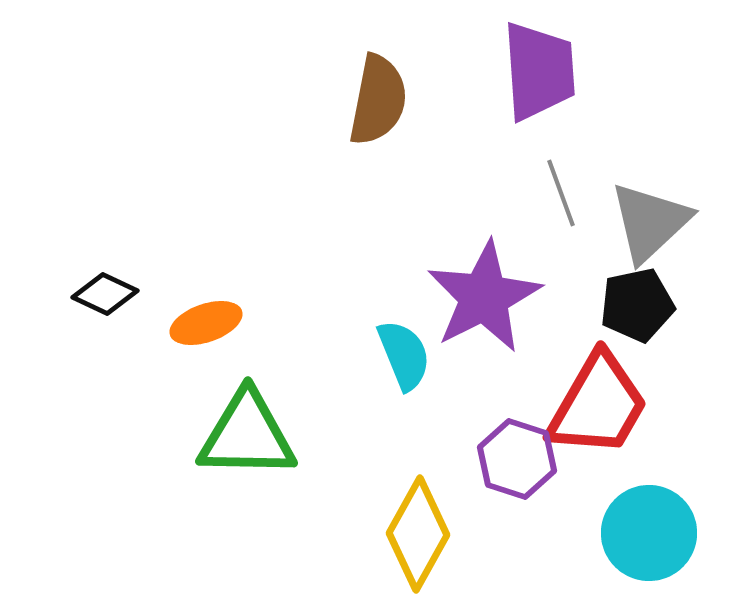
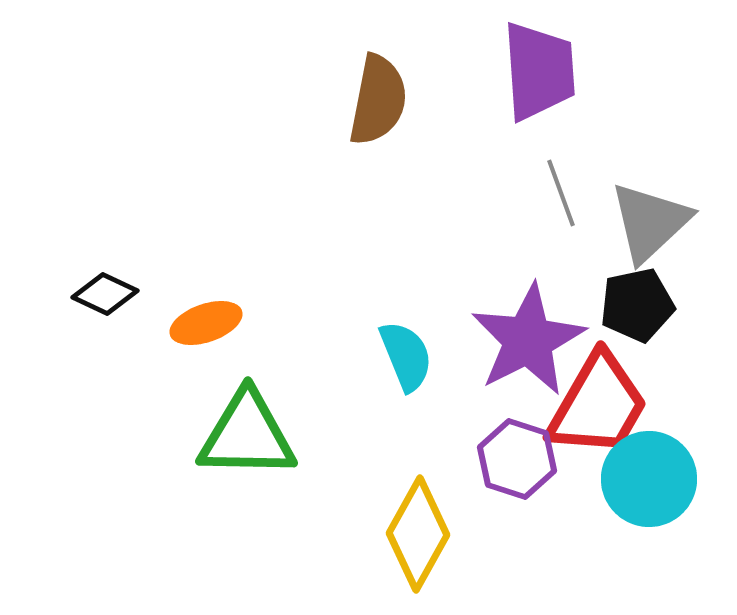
purple star: moved 44 px right, 43 px down
cyan semicircle: moved 2 px right, 1 px down
cyan circle: moved 54 px up
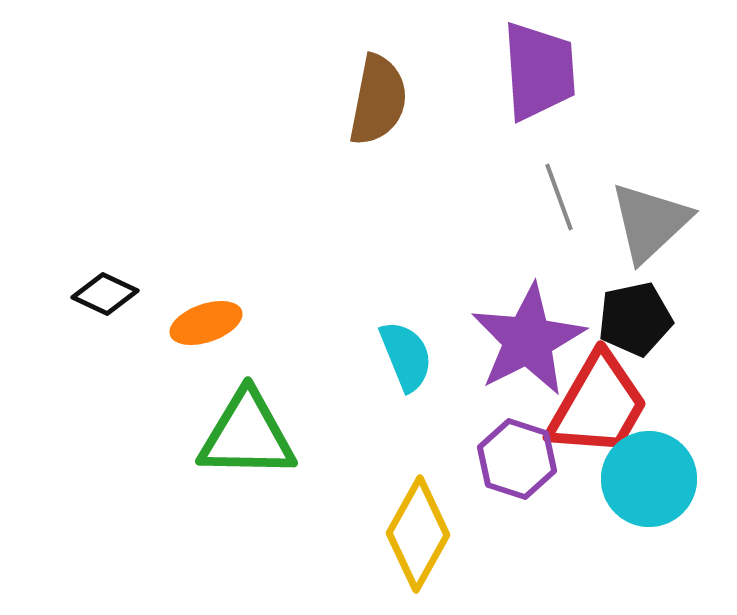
gray line: moved 2 px left, 4 px down
black pentagon: moved 2 px left, 14 px down
